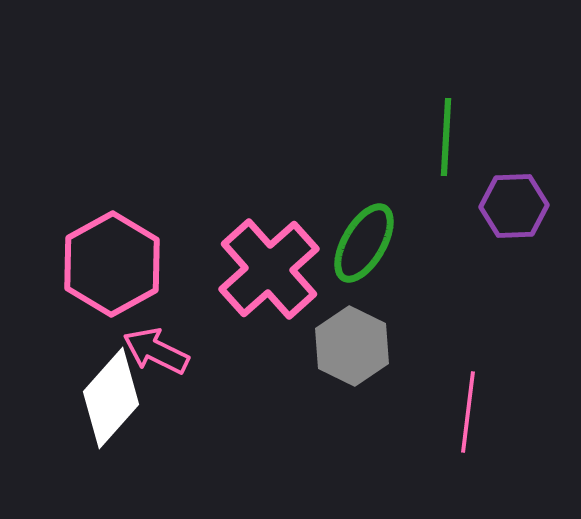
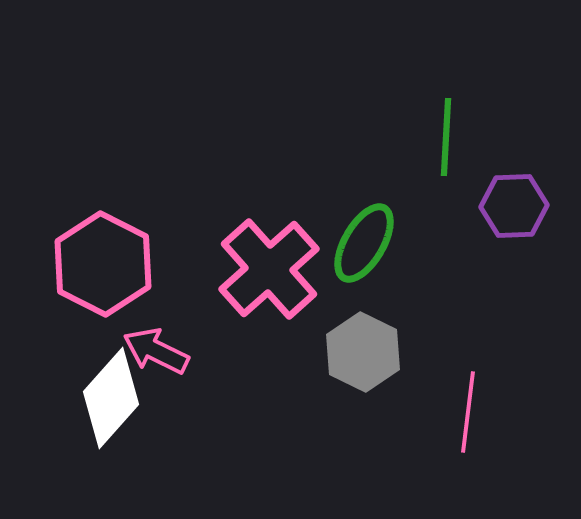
pink hexagon: moved 9 px left; rotated 4 degrees counterclockwise
gray hexagon: moved 11 px right, 6 px down
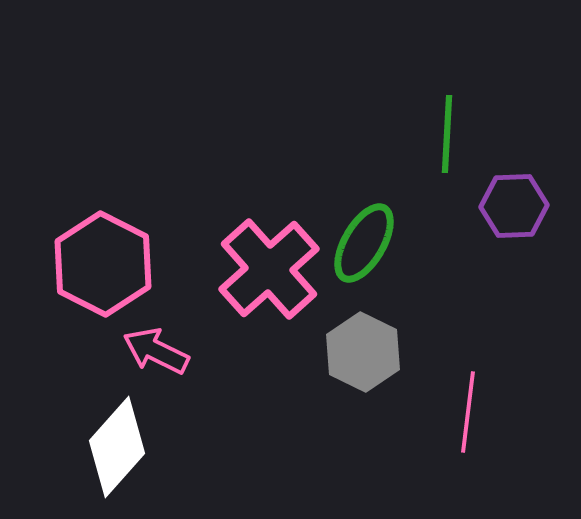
green line: moved 1 px right, 3 px up
white diamond: moved 6 px right, 49 px down
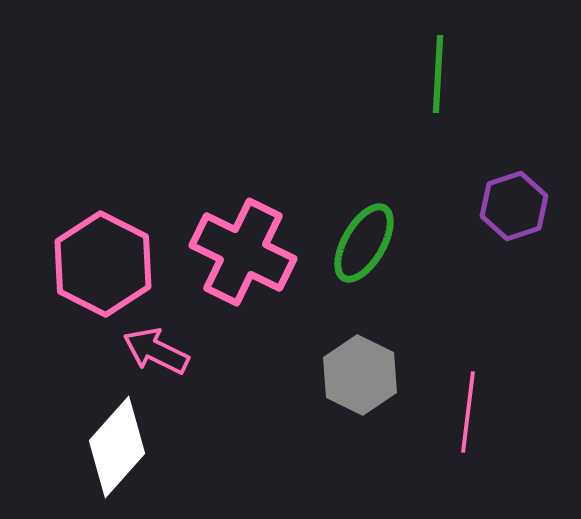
green line: moved 9 px left, 60 px up
purple hexagon: rotated 16 degrees counterclockwise
pink cross: moved 26 px left, 17 px up; rotated 22 degrees counterclockwise
gray hexagon: moved 3 px left, 23 px down
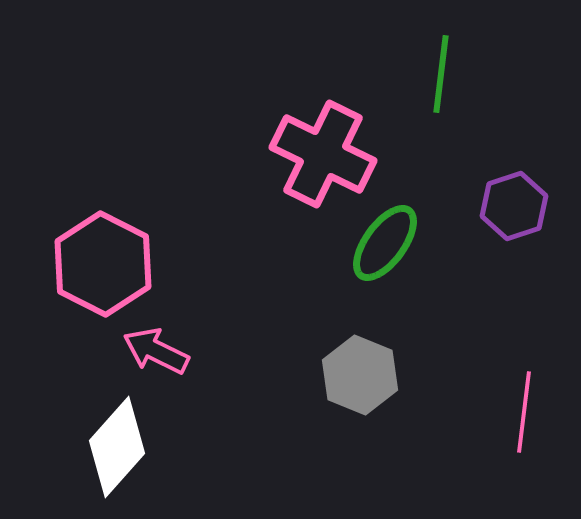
green line: moved 3 px right; rotated 4 degrees clockwise
green ellipse: moved 21 px right; rotated 6 degrees clockwise
pink cross: moved 80 px right, 98 px up
gray hexagon: rotated 4 degrees counterclockwise
pink line: moved 56 px right
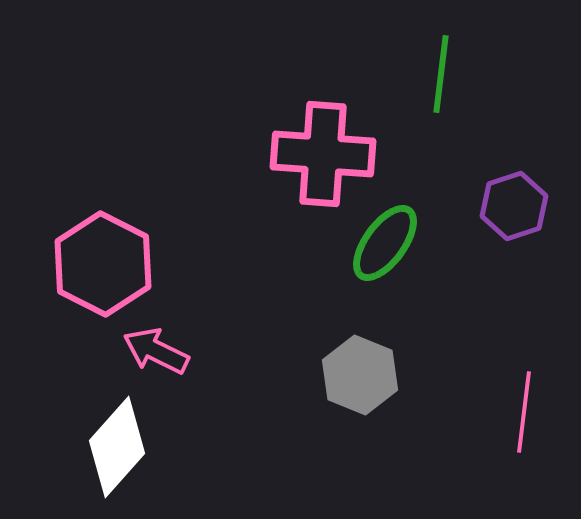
pink cross: rotated 22 degrees counterclockwise
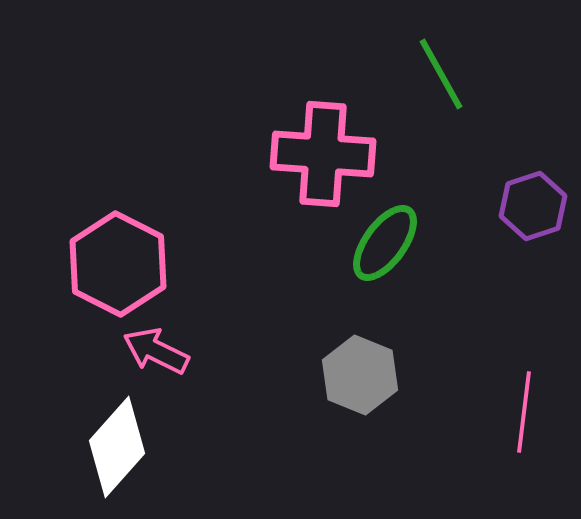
green line: rotated 36 degrees counterclockwise
purple hexagon: moved 19 px right
pink hexagon: moved 15 px right
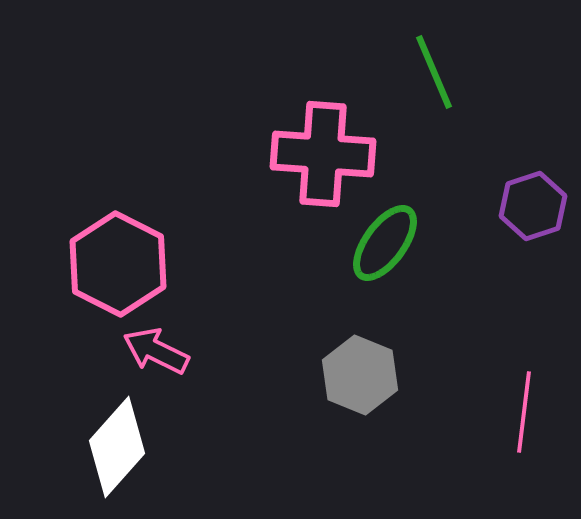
green line: moved 7 px left, 2 px up; rotated 6 degrees clockwise
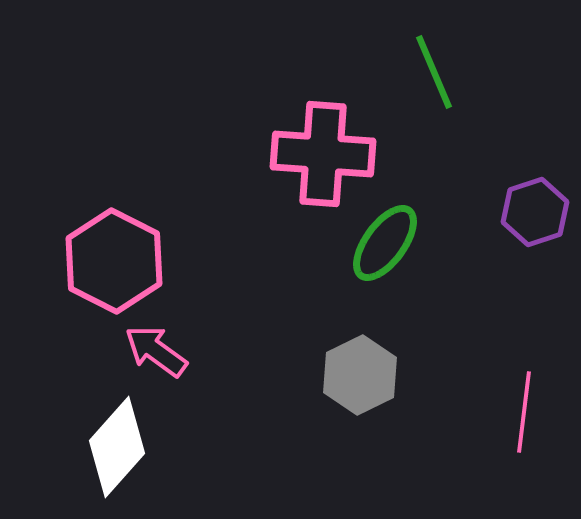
purple hexagon: moved 2 px right, 6 px down
pink hexagon: moved 4 px left, 3 px up
pink arrow: rotated 10 degrees clockwise
gray hexagon: rotated 12 degrees clockwise
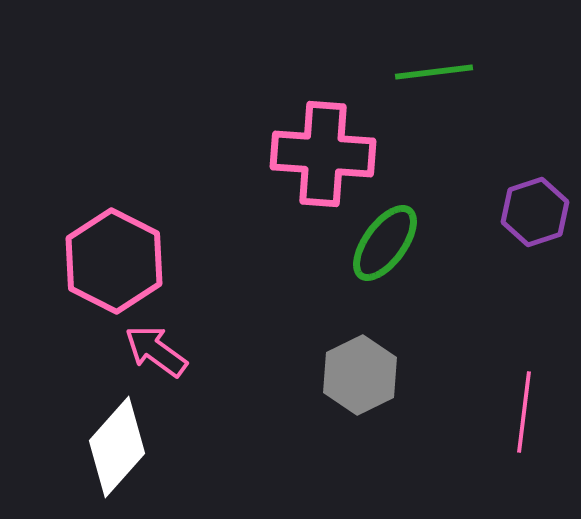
green line: rotated 74 degrees counterclockwise
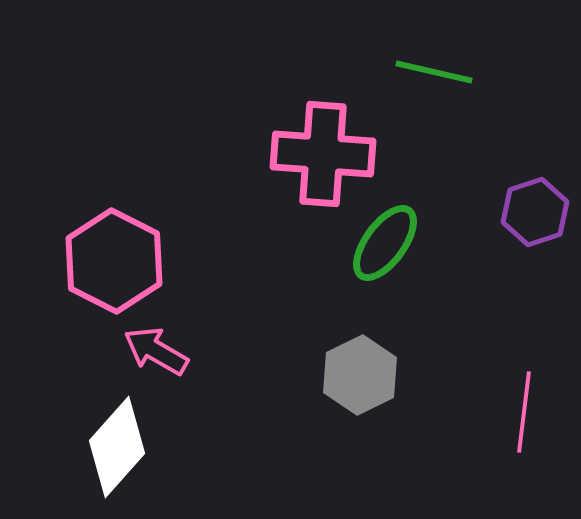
green line: rotated 20 degrees clockwise
pink arrow: rotated 6 degrees counterclockwise
